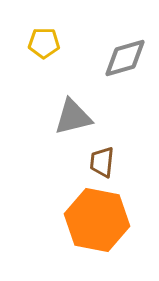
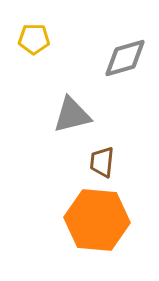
yellow pentagon: moved 10 px left, 4 px up
gray triangle: moved 1 px left, 2 px up
orange hexagon: rotated 6 degrees counterclockwise
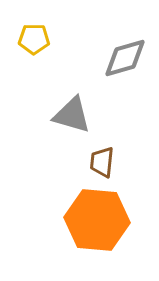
gray triangle: rotated 30 degrees clockwise
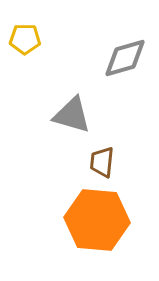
yellow pentagon: moved 9 px left
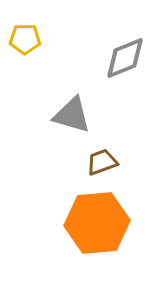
gray diamond: rotated 6 degrees counterclockwise
brown trapezoid: rotated 64 degrees clockwise
orange hexagon: moved 3 px down; rotated 10 degrees counterclockwise
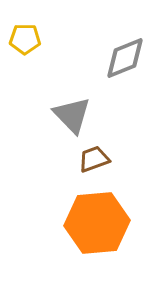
gray triangle: rotated 30 degrees clockwise
brown trapezoid: moved 8 px left, 3 px up
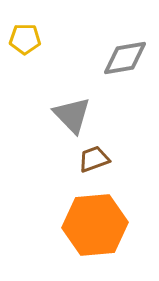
gray diamond: rotated 12 degrees clockwise
orange hexagon: moved 2 px left, 2 px down
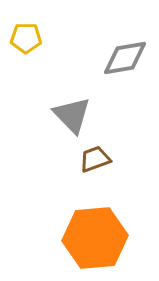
yellow pentagon: moved 1 px right, 1 px up
brown trapezoid: moved 1 px right
orange hexagon: moved 13 px down
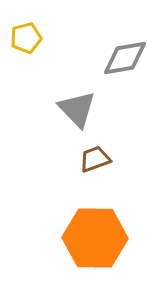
yellow pentagon: rotated 16 degrees counterclockwise
gray triangle: moved 5 px right, 6 px up
orange hexagon: rotated 6 degrees clockwise
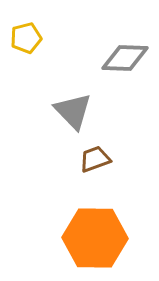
gray diamond: rotated 12 degrees clockwise
gray triangle: moved 4 px left, 2 px down
